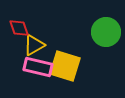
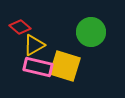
red diamond: moved 1 px right, 1 px up; rotated 30 degrees counterclockwise
green circle: moved 15 px left
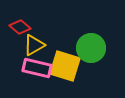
green circle: moved 16 px down
pink rectangle: moved 1 px left, 1 px down
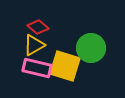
red diamond: moved 18 px right
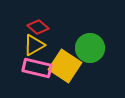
green circle: moved 1 px left
yellow square: rotated 16 degrees clockwise
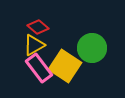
green circle: moved 2 px right
pink rectangle: moved 2 px right; rotated 40 degrees clockwise
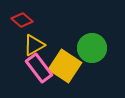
red diamond: moved 16 px left, 7 px up
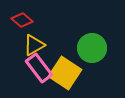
yellow square: moved 7 px down
